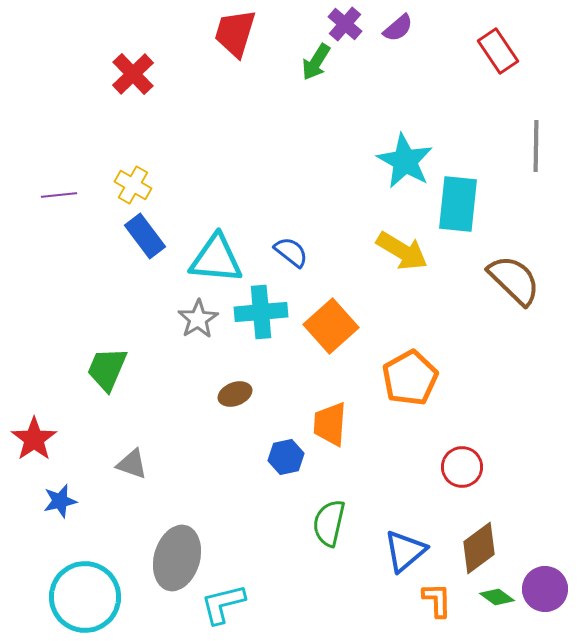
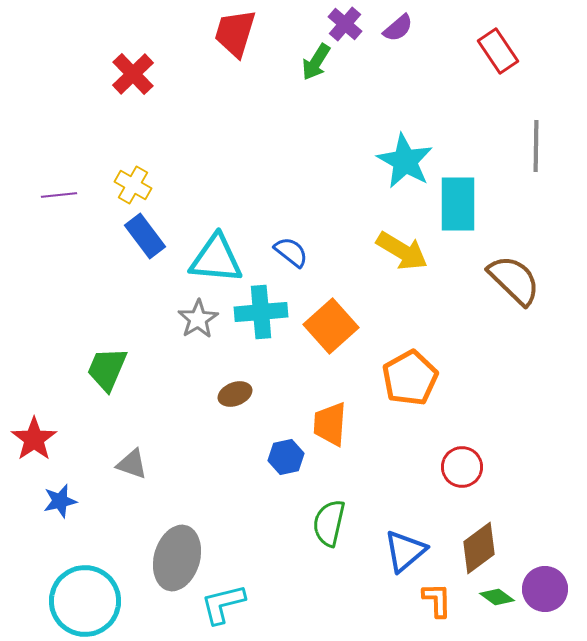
cyan rectangle: rotated 6 degrees counterclockwise
cyan circle: moved 4 px down
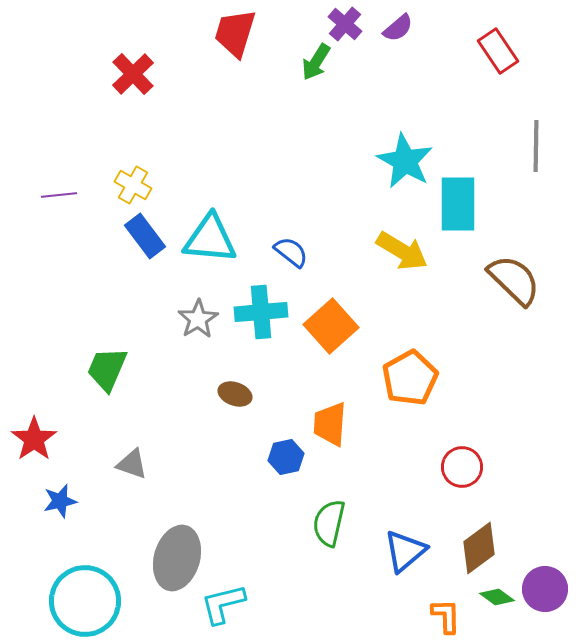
cyan triangle: moved 6 px left, 20 px up
brown ellipse: rotated 40 degrees clockwise
orange L-shape: moved 9 px right, 16 px down
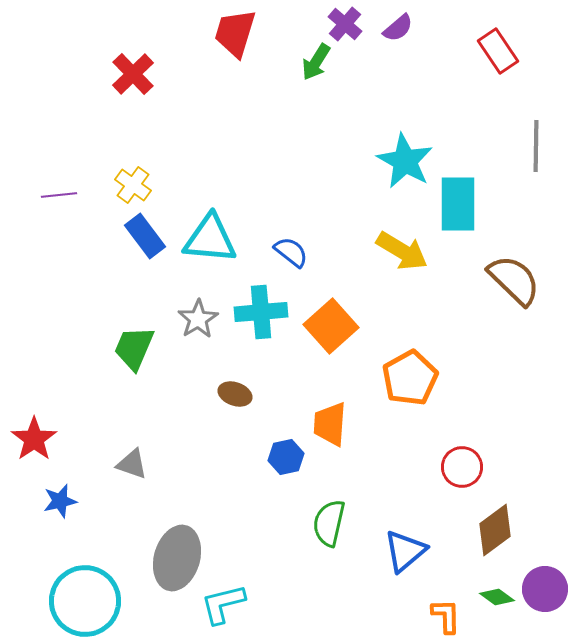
yellow cross: rotated 6 degrees clockwise
green trapezoid: moved 27 px right, 21 px up
brown diamond: moved 16 px right, 18 px up
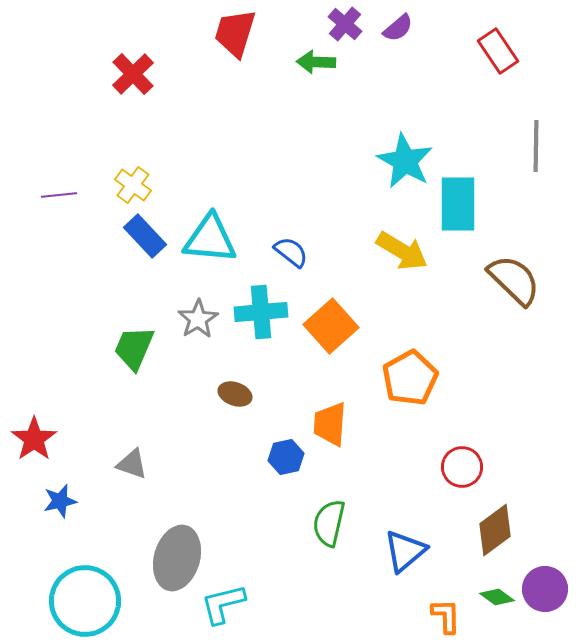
green arrow: rotated 60 degrees clockwise
blue rectangle: rotated 6 degrees counterclockwise
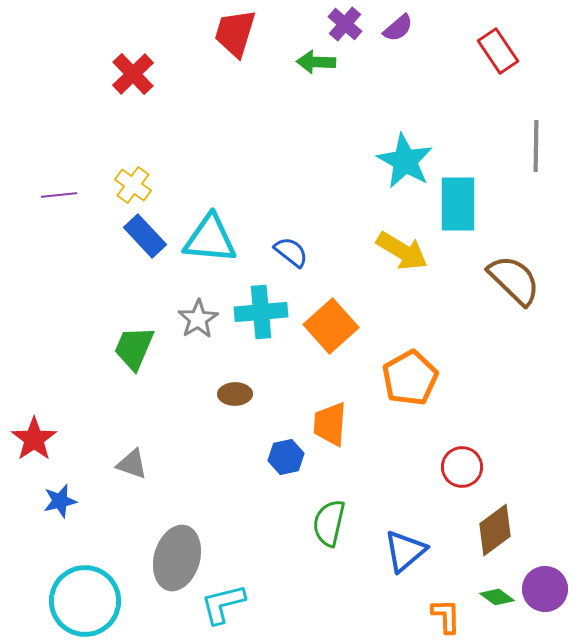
brown ellipse: rotated 20 degrees counterclockwise
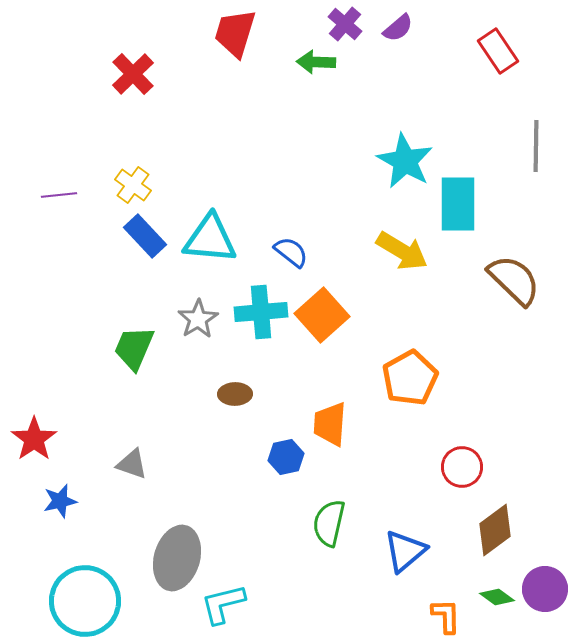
orange square: moved 9 px left, 11 px up
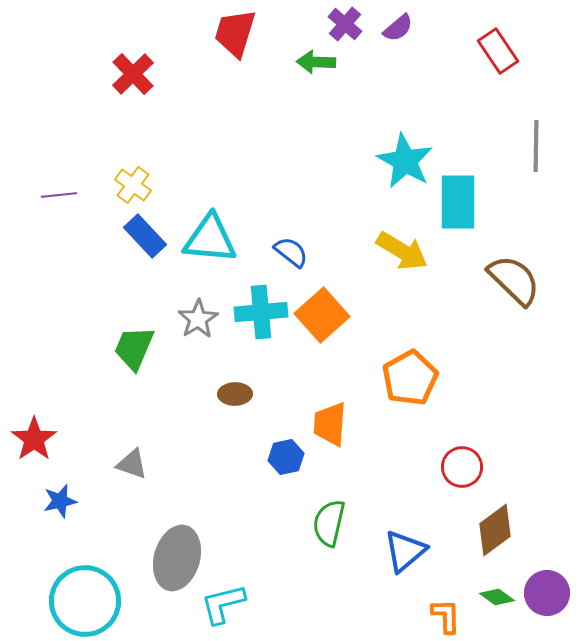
cyan rectangle: moved 2 px up
purple circle: moved 2 px right, 4 px down
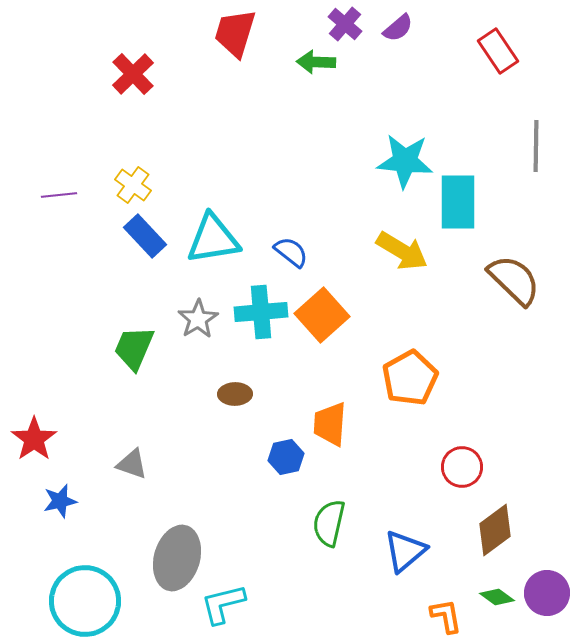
cyan star: rotated 24 degrees counterclockwise
cyan triangle: moved 3 px right; rotated 14 degrees counterclockwise
orange L-shape: rotated 9 degrees counterclockwise
